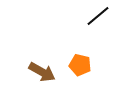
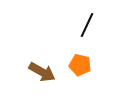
black line: moved 11 px left, 9 px down; rotated 25 degrees counterclockwise
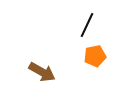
orange pentagon: moved 15 px right, 9 px up; rotated 25 degrees counterclockwise
